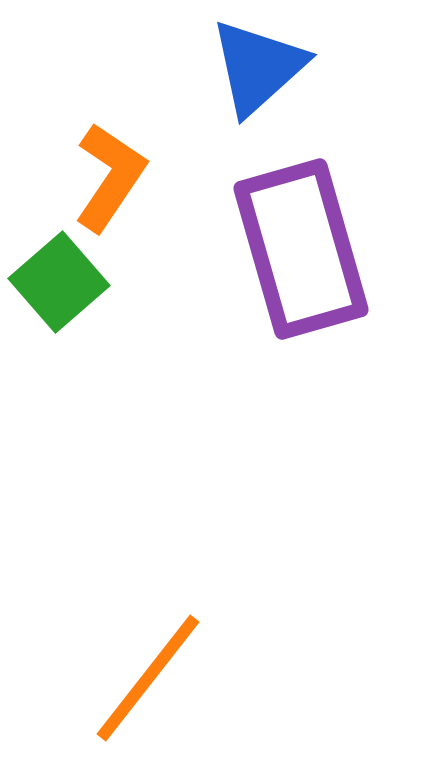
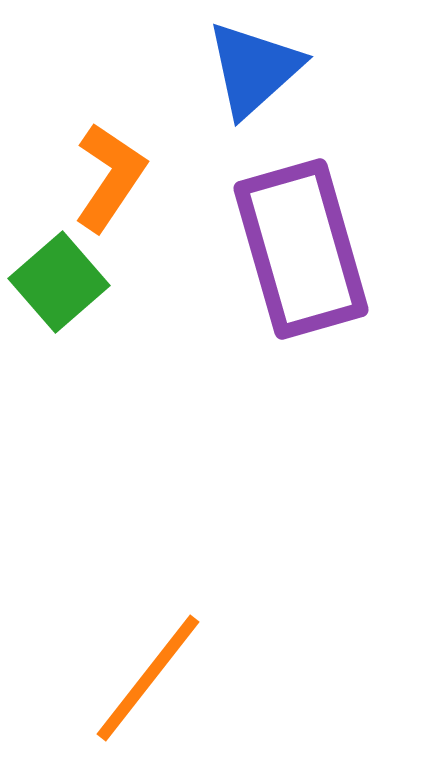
blue triangle: moved 4 px left, 2 px down
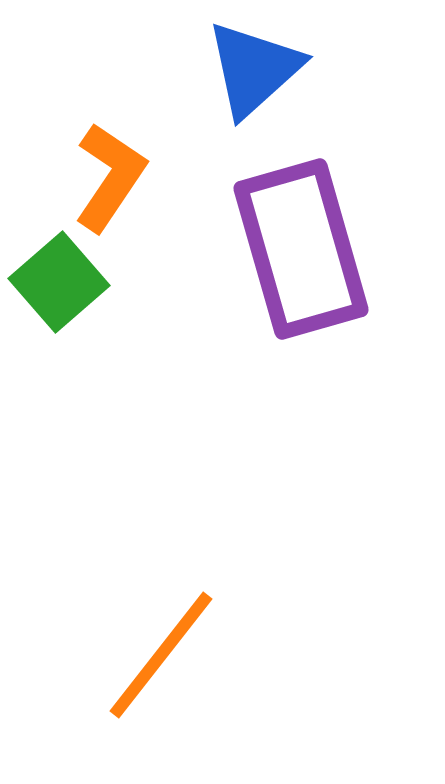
orange line: moved 13 px right, 23 px up
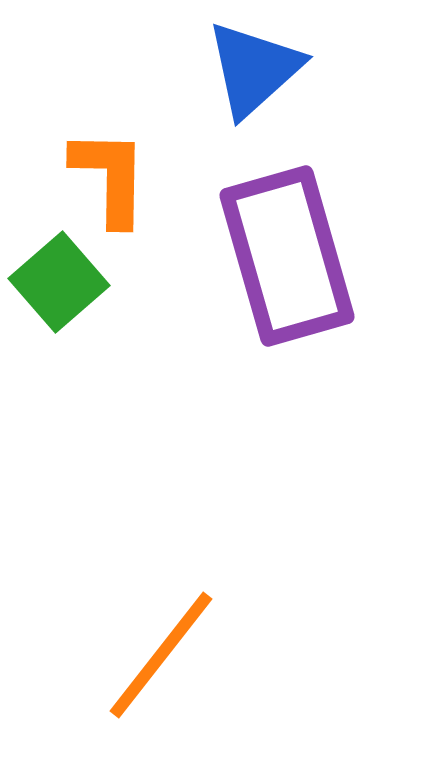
orange L-shape: rotated 33 degrees counterclockwise
purple rectangle: moved 14 px left, 7 px down
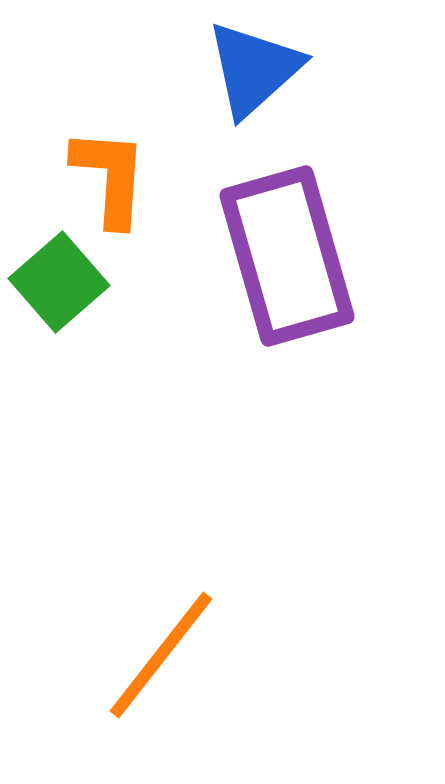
orange L-shape: rotated 3 degrees clockwise
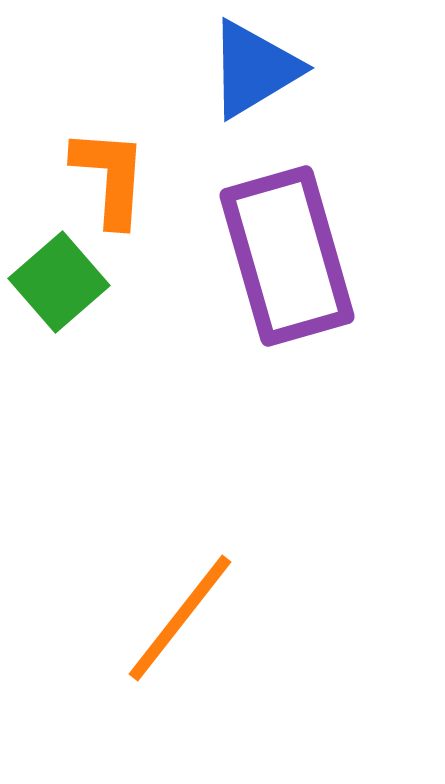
blue triangle: rotated 11 degrees clockwise
orange line: moved 19 px right, 37 px up
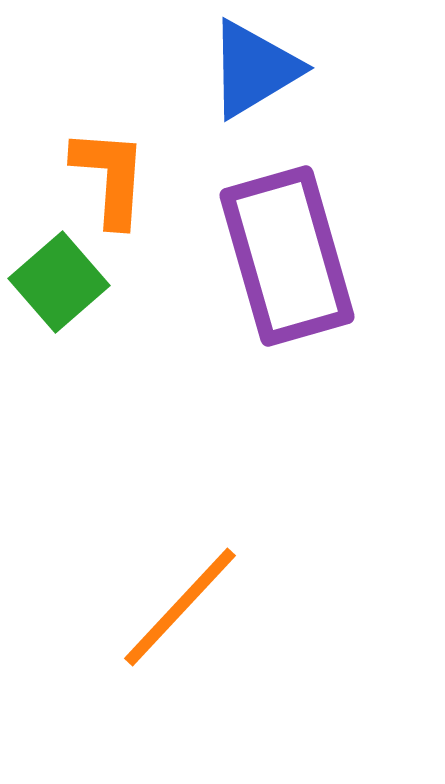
orange line: moved 11 px up; rotated 5 degrees clockwise
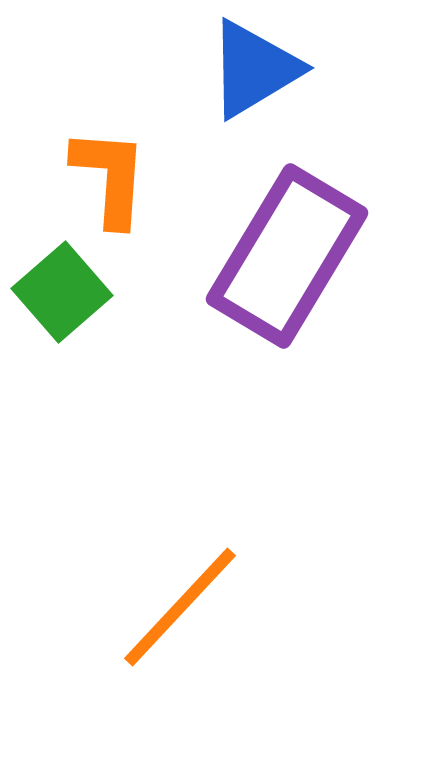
purple rectangle: rotated 47 degrees clockwise
green square: moved 3 px right, 10 px down
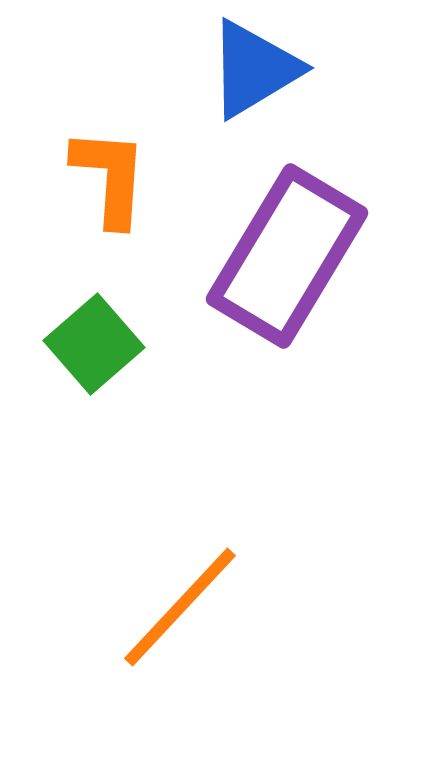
green square: moved 32 px right, 52 px down
